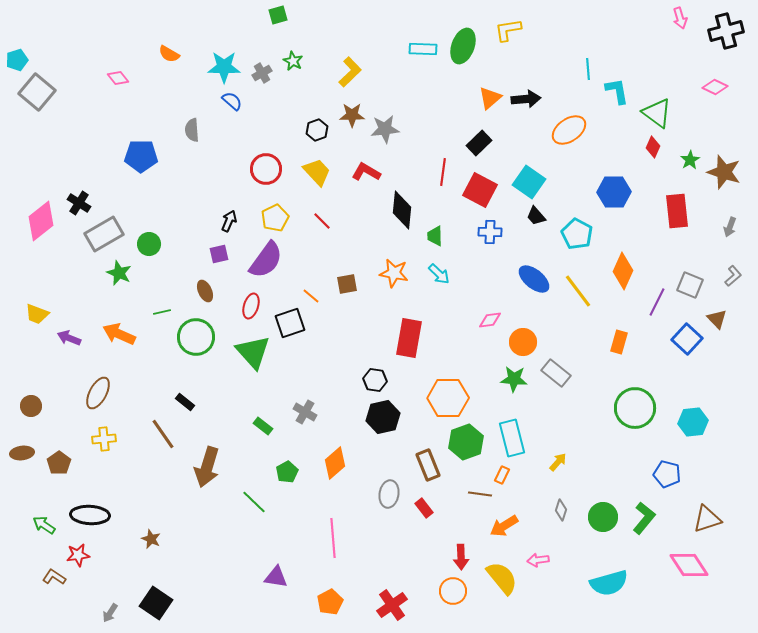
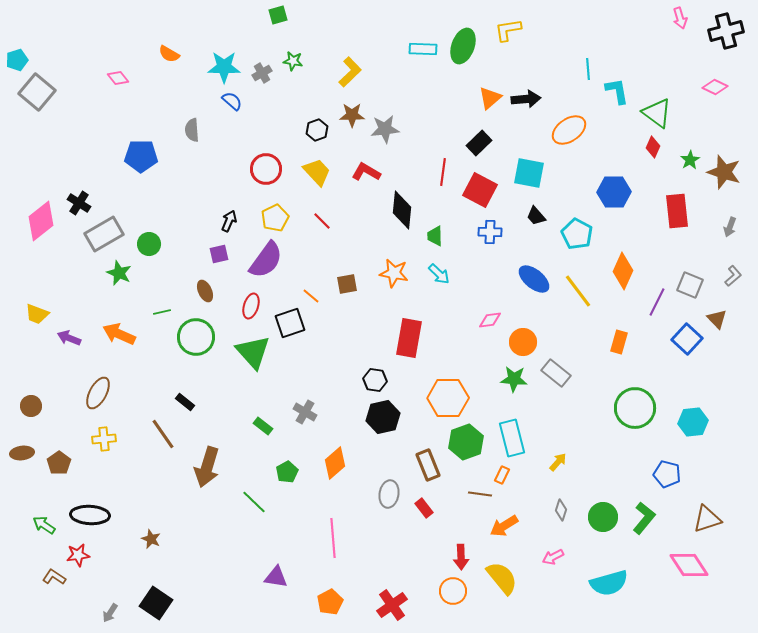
green star at (293, 61): rotated 18 degrees counterclockwise
cyan square at (529, 182): moved 9 px up; rotated 24 degrees counterclockwise
pink arrow at (538, 560): moved 15 px right, 3 px up; rotated 20 degrees counterclockwise
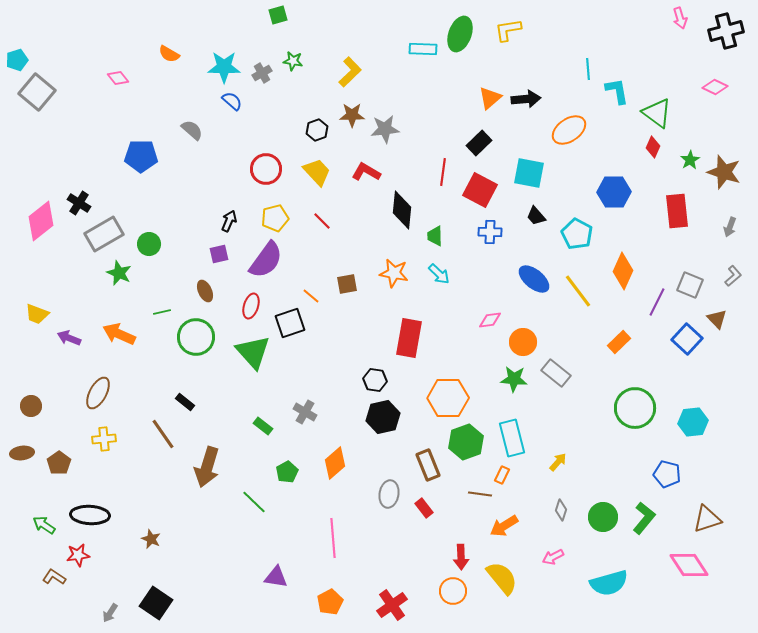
green ellipse at (463, 46): moved 3 px left, 12 px up
gray semicircle at (192, 130): rotated 135 degrees clockwise
yellow pentagon at (275, 218): rotated 12 degrees clockwise
orange rectangle at (619, 342): rotated 30 degrees clockwise
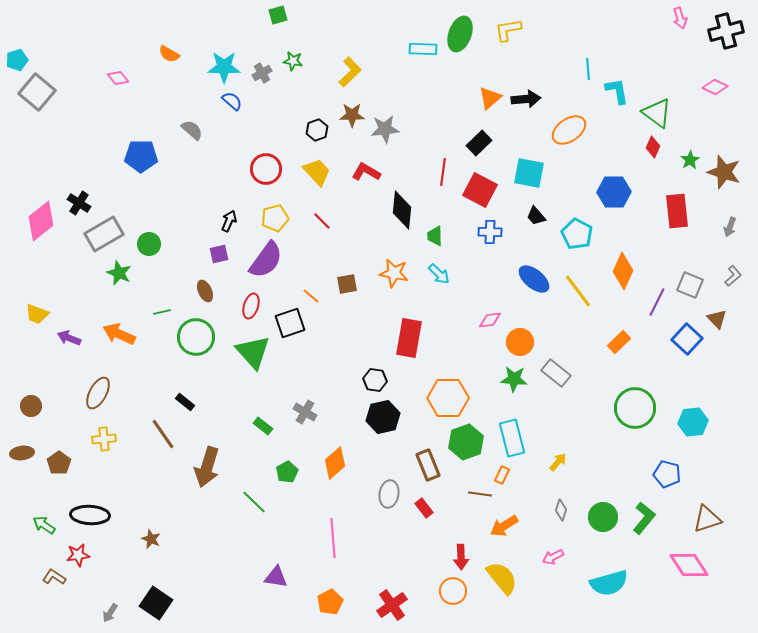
orange circle at (523, 342): moved 3 px left
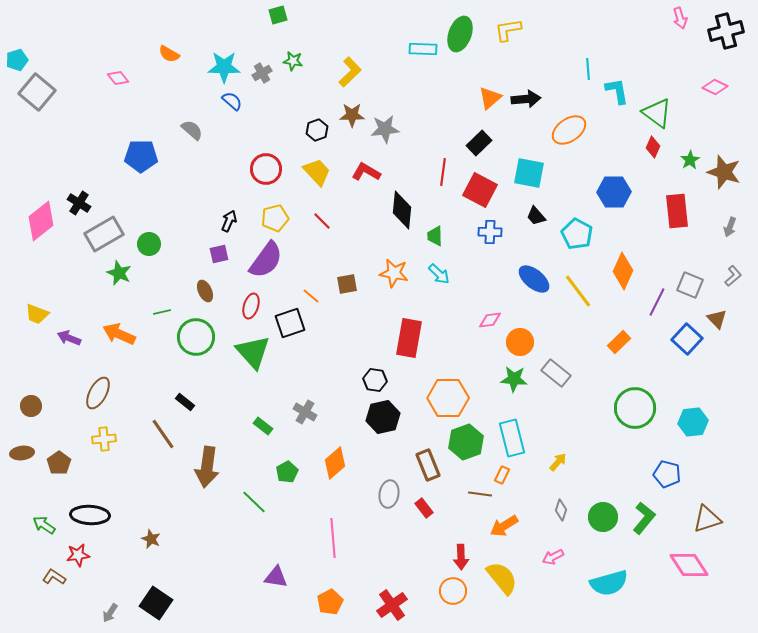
brown arrow at (207, 467): rotated 9 degrees counterclockwise
